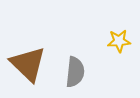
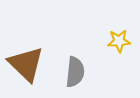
brown triangle: moved 2 px left
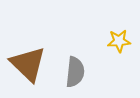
brown triangle: moved 2 px right
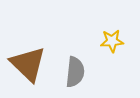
yellow star: moved 7 px left
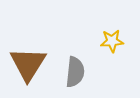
brown triangle: rotated 18 degrees clockwise
